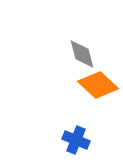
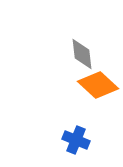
gray diamond: rotated 8 degrees clockwise
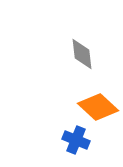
orange diamond: moved 22 px down
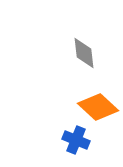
gray diamond: moved 2 px right, 1 px up
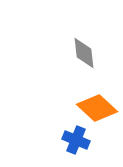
orange diamond: moved 1 px left, 1 px down
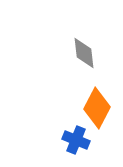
orange diamond: rotated 75 degrees clockwise
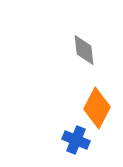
gray diamond: moved 3 px up
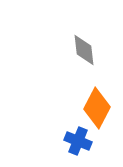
blue cross: moved 2 px right, 1 px down
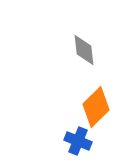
orange diamond: moved 1 px left, 1 px up; rotated 18 degrees clockwise
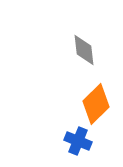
orange diamond: moved 3 px up
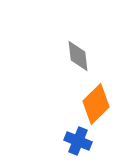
gray diamond: moved 6 px left, 6 px down
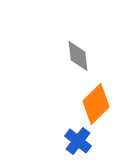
blue cross: rotated 16 degrees clockwise
